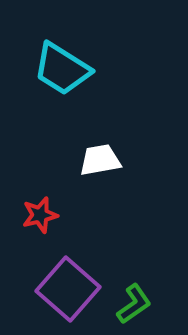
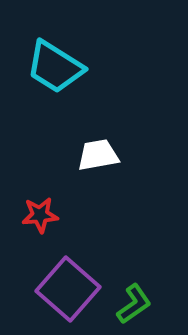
cyan trapezoid: moved 7 px left, 2 px up
white trapezoid: moved 2 px left, 5 px up
red star: rotated 9 degrees clockwise
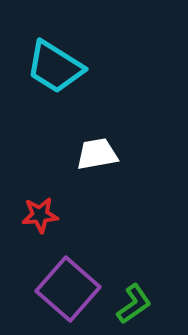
white trapezoid: moved 1 px left, 1 px up
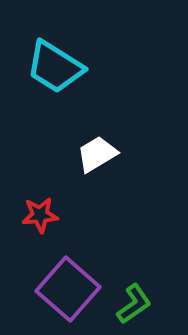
white trapezoid: rotated 21 degrees counterclockwise
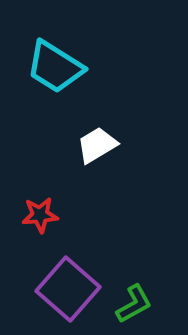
white trapezoid: moved 9 px up
green L-shape: rotated 6 degrees clockwise
